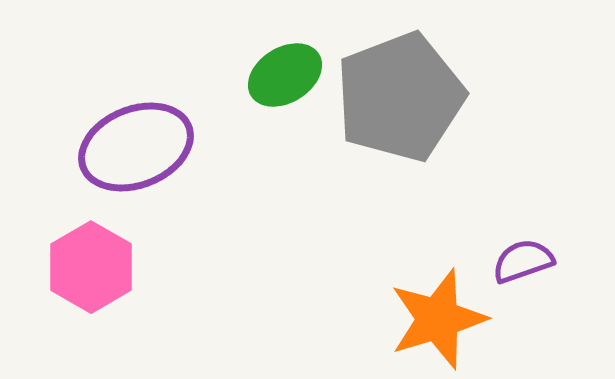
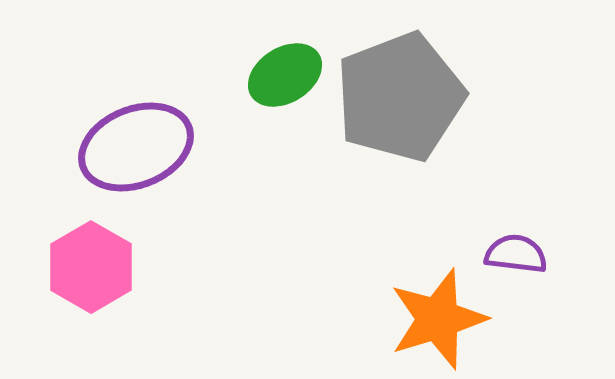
purple semicircle: moved 7 px left, 7 px up; rotated 26 degrees clockwise
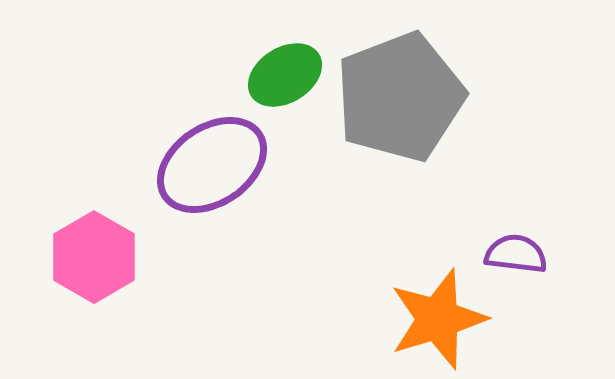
purple ellipse: moved 76 px right, 18 px down; rotated 12 degrees counterclockwise
pink hexagon: moved 3 px right, 10 px up
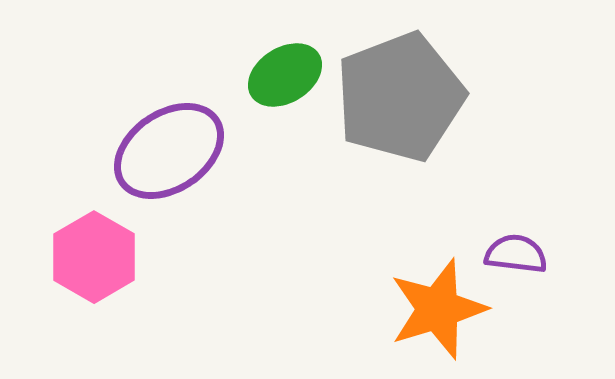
purple ellipse: moved 43 px left, 14 px up
orange star: moved 10 px up
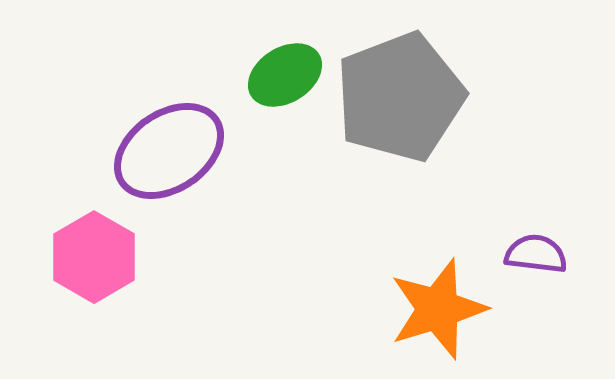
purple semicircle: moved 20 px right
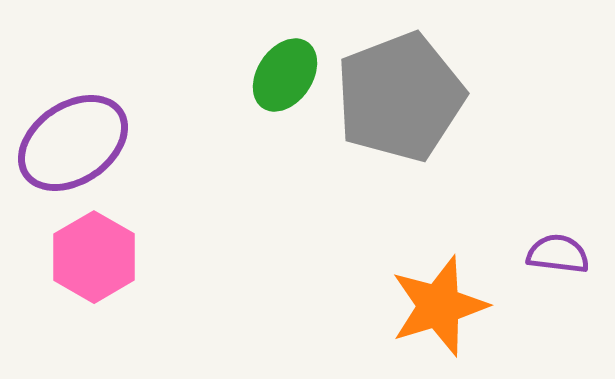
green ellipse: rotated 24 degrees counterclockwise
purple ellipse: moved 96 px left, 8 px up
purple semicircle: moved 22 px right
orange star: moved 1 px right, 3 px up
